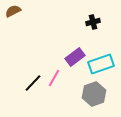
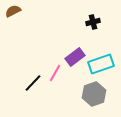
pink line: moved 1 px right, 5 px up
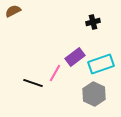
black line: rotated 66 degrees clockwise
gray hexagon: rotated 15 degrees counterclockwise
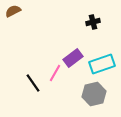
purple rectangle: moved 2 px left, 1 px down
cyan rectangle: moved 1 px right
black line: rotated 36 degrees clockwise
gray hexagon: rotated 20 degrees clockwise
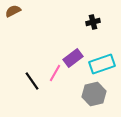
black line: moved 1 px left, 2 px up
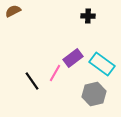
black cross: moved 5 px left, 6 px up; rotated 16 degrees clockwise
cyan rectangle: rotated 55 degrees clockwise
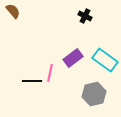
brown semicircle: rotated 77 degrees clockwise
black cross: moved 3 px left; rotated 24 degrees clockwise
cyan rectangle: moved 3 px right, 4 px up
pink line: moved 5 px left; rotated 18 degrees counterclockwise
black line: rotated 54 degrees counterclockwise
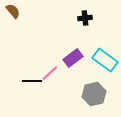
black cross: moved 2 px down; rotated 32 degrees counterclockwise
pink line: rotated 36 degrees clockwise
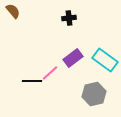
black cross: moved 16 px left
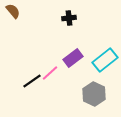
cyan rectangle: rotated 75 degrees counterclockwise
black line: rotated 36 degrees counterclockwise
gray hexagon: rotated 20 degrees counterclockwise
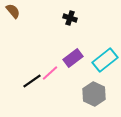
black cross: moved 1 px right; rotated 24 degrees clockwise
